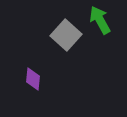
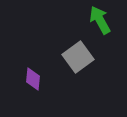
gray square: moved 12 px right, 22 px down; rotated 12 degrees clockwise
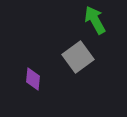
green arrow: moved 5 px left
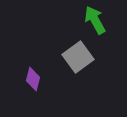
purple diamond: rotated 10 degrees clockwise
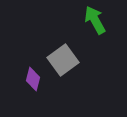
gray square: moved 15 px left, 3 px down
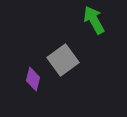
green arrow: moved 1 px left
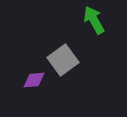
purple diamond: moved 1 px right, 1 px down; rotated 70 degrees clockwise
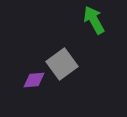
gray square: moved 1 px left, 4 px down
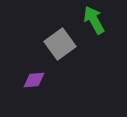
gray square: moved 2 px left, 20 px up
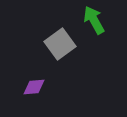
purple diamond: moved 7 px down
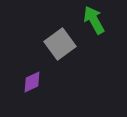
purple diamond: moved 2 px left, 5 px up; rotated 20 degrees counterclockwise
